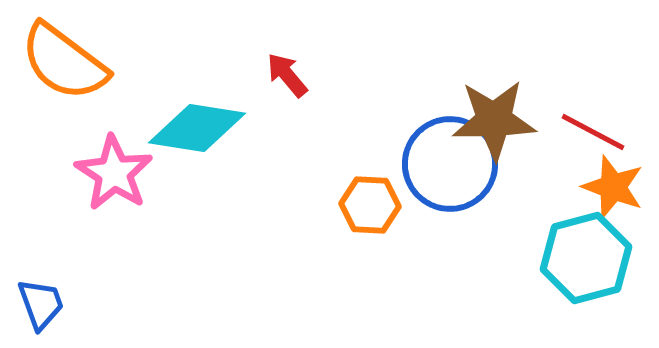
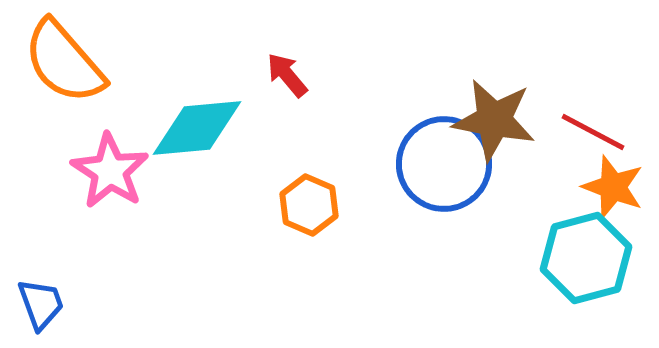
orange semicircle: rotated 12 degrees clockwise
brown star: rotated 12 degrees clockwise
cyan diamond: rotated 14 degrees counterclockwise
blue circle: moved 6 px left
pink star: moved 4 px left, 2 px up
orange hexagon: moved 61 px left; rotated 20 degrees clockwise
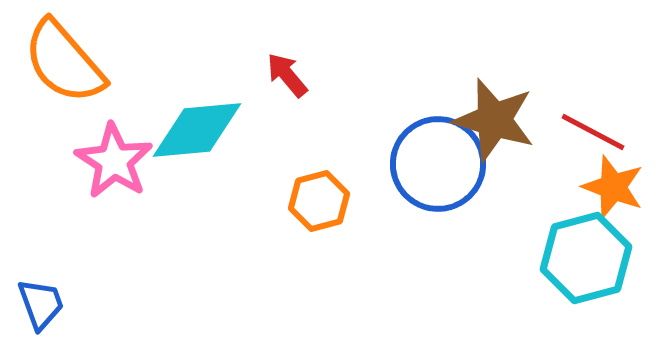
brown star: rotated 6 degrees clockwise
cyan diamond: moved 2 px down
blue circle: moved 6 px left
pink star: moved 4 px right, 10 px up
orange hexagon: moved 10 px right, 4 px up; rotated 22 degrees clockwise
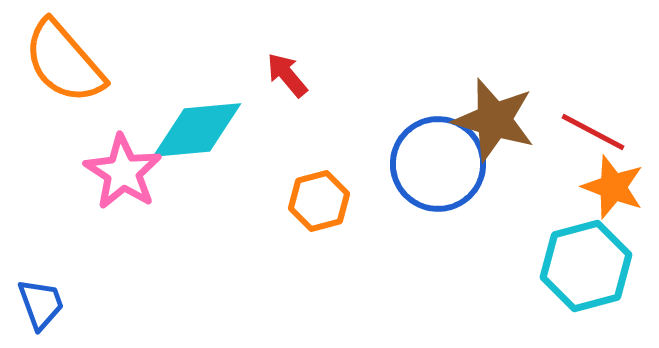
pink star: moved 9 px right, 11 px down
cyan hexagon: moved 8 px down
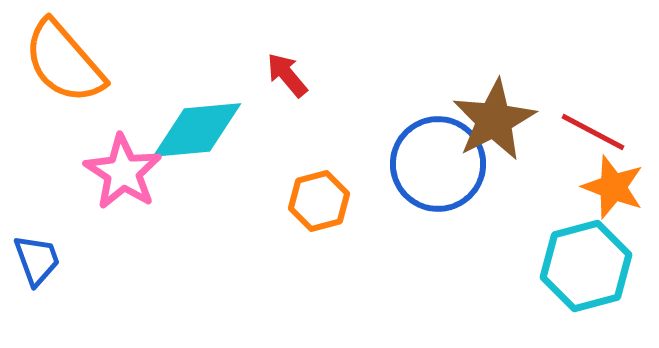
brown star: rotated 28 degrees clockwise
blue trapezoid: moved 4 px left, 44 px up
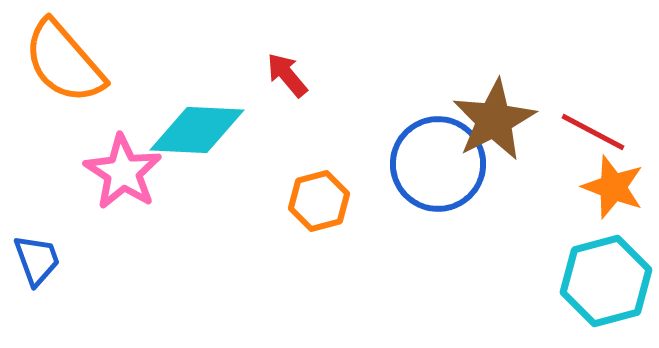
cyan diamond: rotated 8 degrees clockwise
cyan hexagon: moved 20 px right, 15 px down
